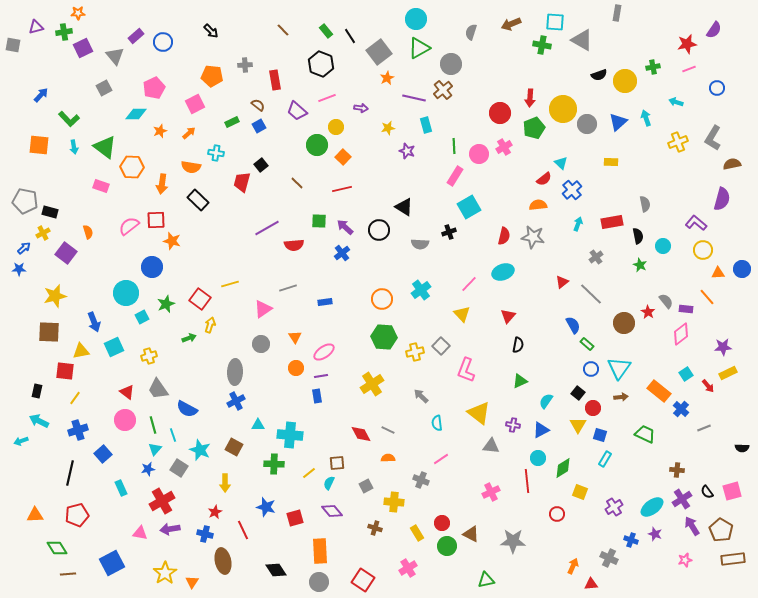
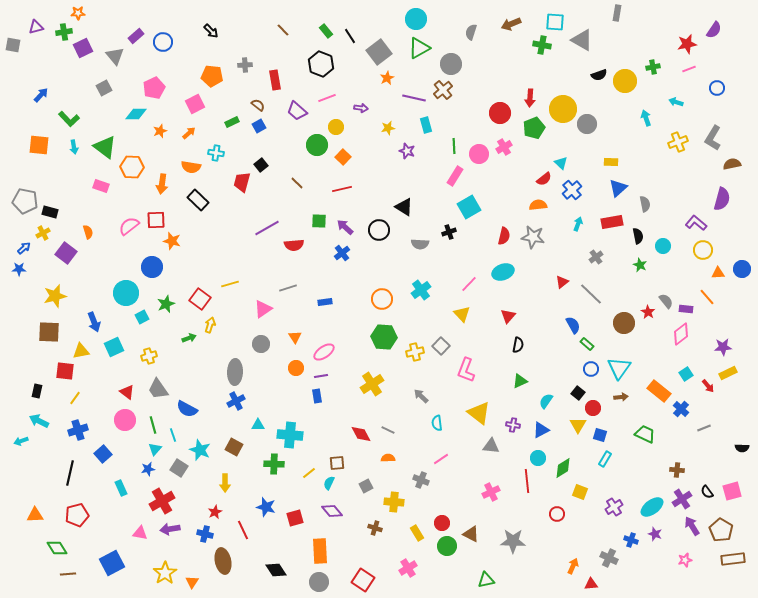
blue triangle at (618, 122): moved 66 px down
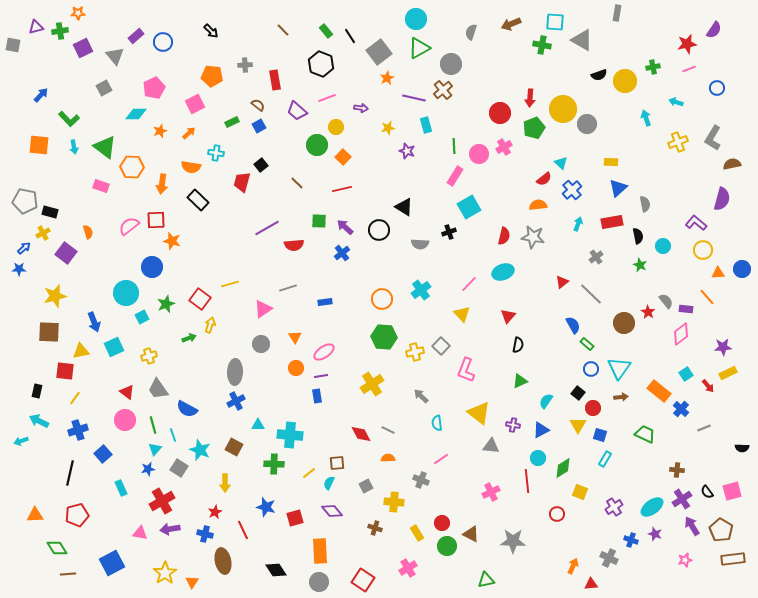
green cross at (64, 32): moved 4 px left, 1 px up
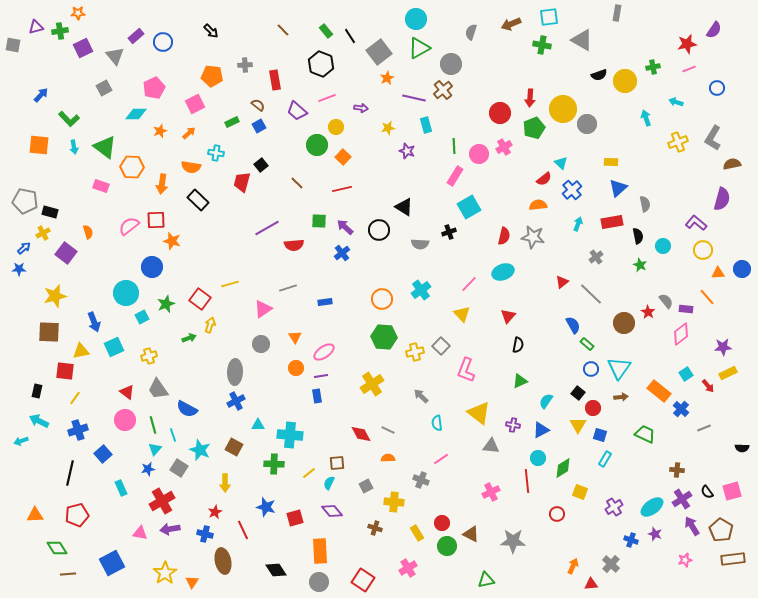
cyan square at (555, 22): moved 6 px left, 5 px up; rotated 12 degrees counterclockwise
gray cross at (609, 558): moved 2 px right, 6 px down; rotated 18 degrees clockwise
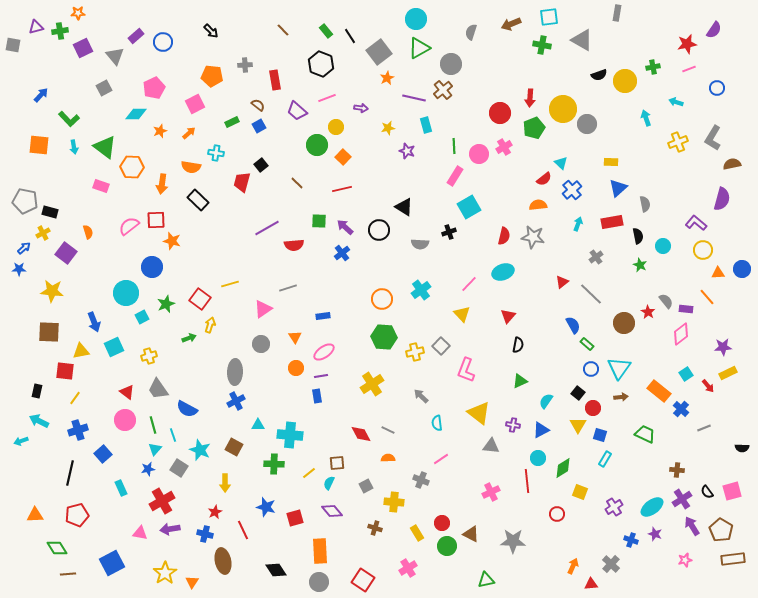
yellow star at (55, 296): moved 3 px left, 5 px up; rotated 20 degrees clockwise
blue rectangle at (325, 302): moved 2 px left, 14 px down
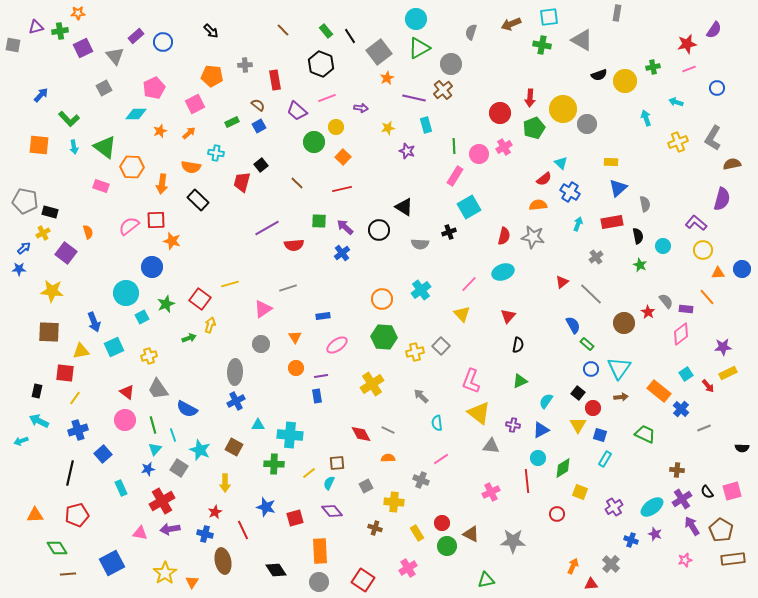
green circle at (317, 145): moved 3 px left, 3 px up
blue cross at (572, 190): moved 2 px left, 2 px down; rotated 18 degrees counterclockwise
pink ellipse at (324, 352): moved 13 px right, 7 px up
pink L-shape at (466, 370): moved 5 px right, 11 px down
red square at (65, 371): moved 2 px down
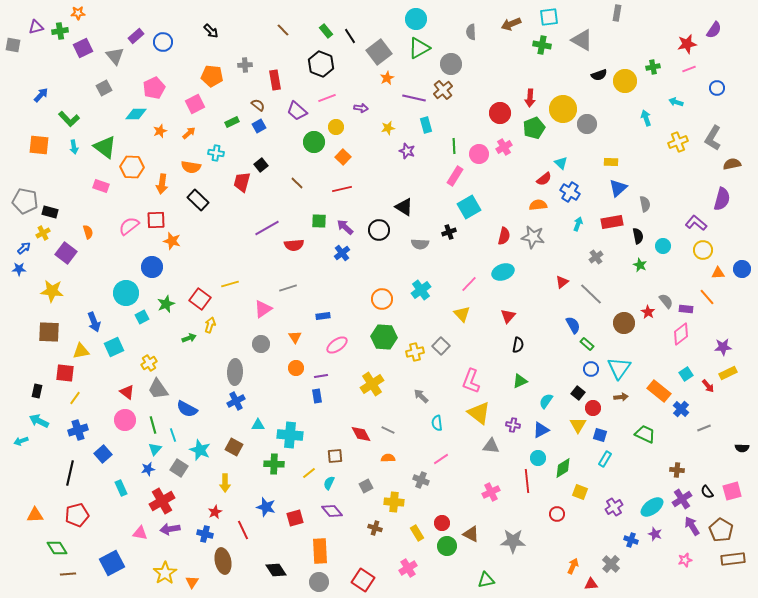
gray semicircle at (471, 32): rotated 21 degrees counterclockwise
yellow cross at (149, 356): moved 7 px down; rotated 14 degrees counterclockwise
brown square at (337, 463): moved 2 px left, 7 px up
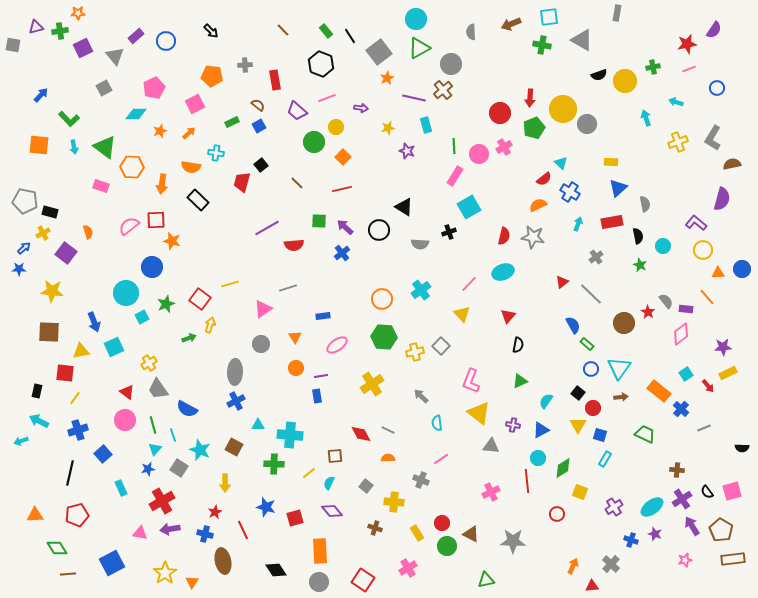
blue circle at (163, 42): moved 3 px right, 1 px up
orange semicircle at (538, 205): rotated 18 degrees counterclockwise
gray square at (366, 486): rotated 24 degrees counterclockwise
red triangle at (591, 584): moved 1 px right, 2 px down
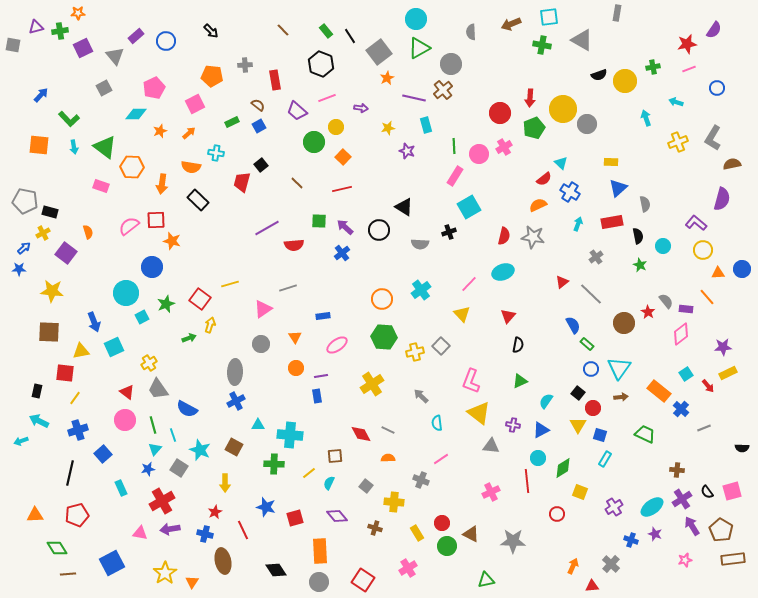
purple diamond at (332, 511): moved 5 px right, 5 px down
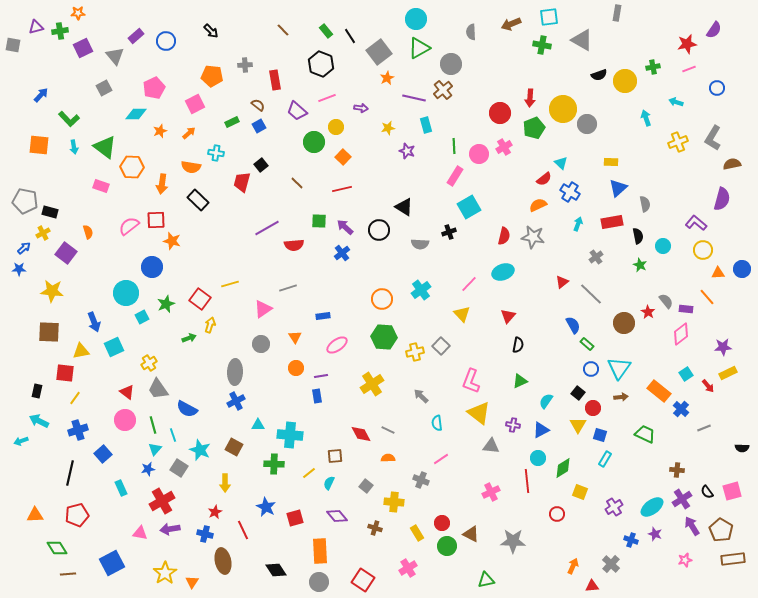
blue star at (266, 507): rotated 12 degrees clockwise
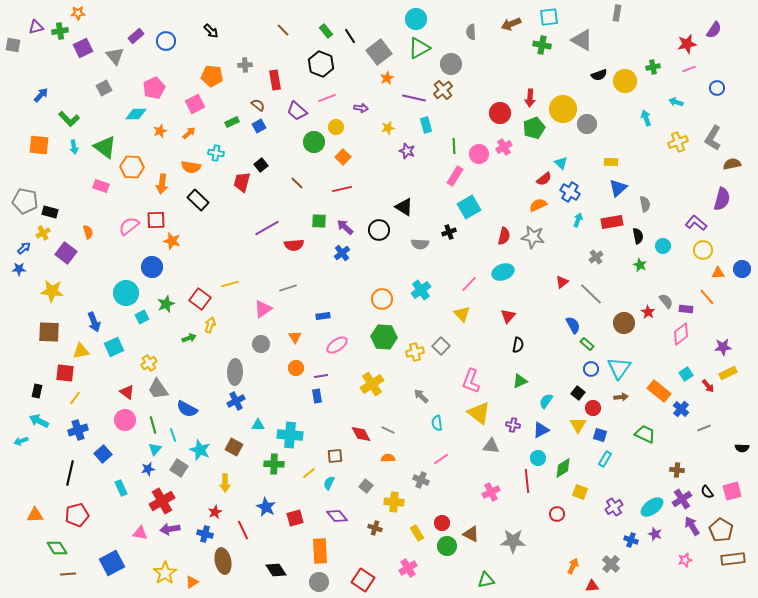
cyan arrow at (578, 224): moved 4 px up
orange triangle at (192, 582): rotated 24 degrees clockwise
